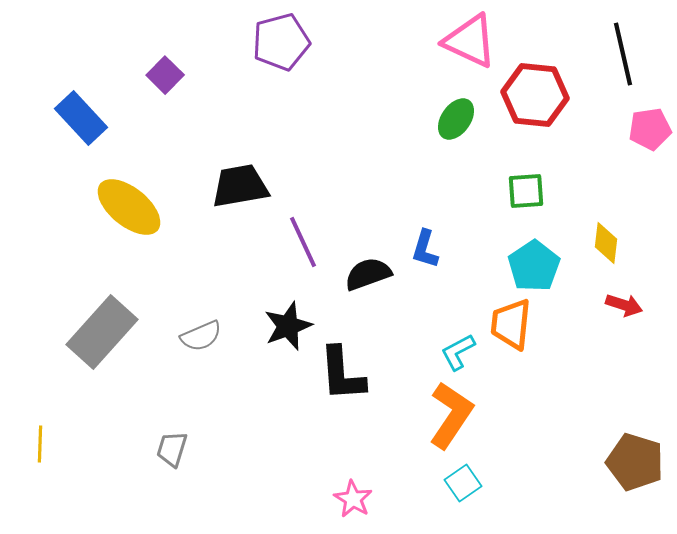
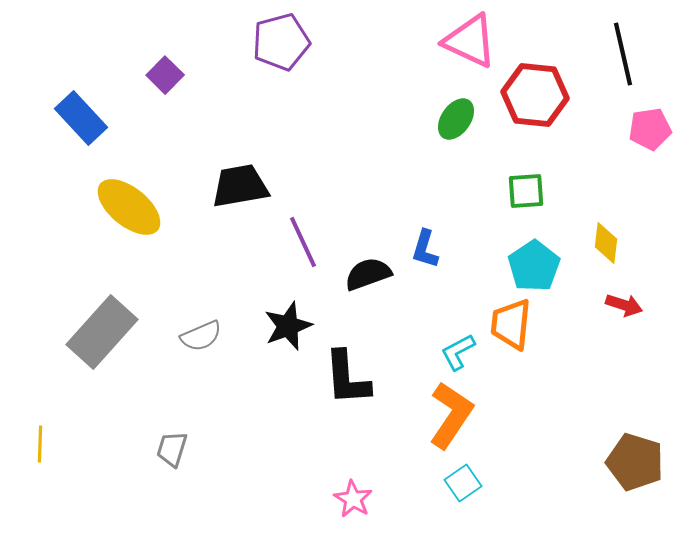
black L-shape: moved 5 px right, 4 px down
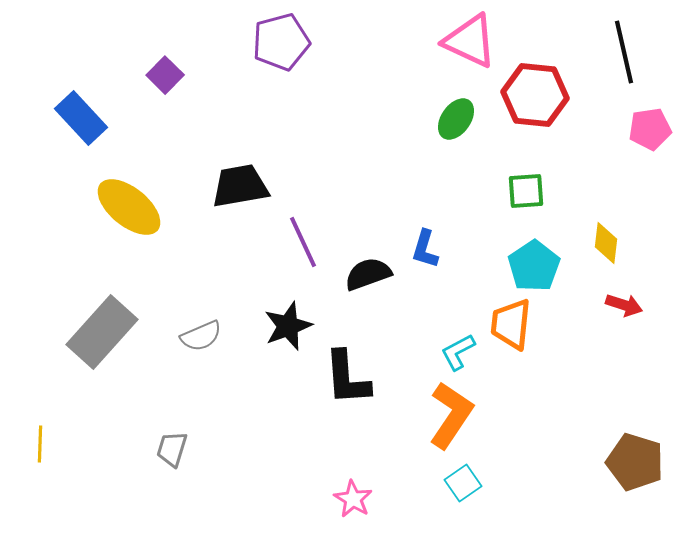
black line: moved 1 px right, 2 px up
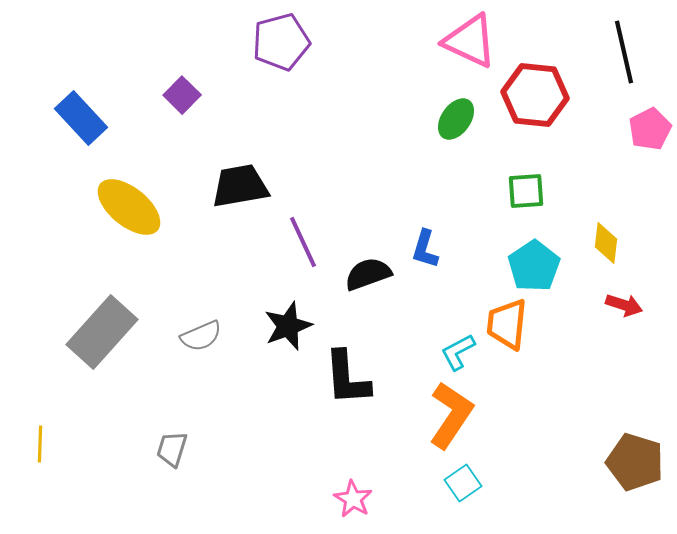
purple square: moved 17 px right, 20 px down
pink pentagon: rotated 18 degrees counterclockwise
orange trapezoid: moved 4 px left
